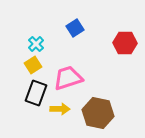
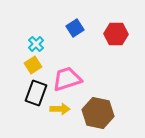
red hexagon: moved 9 px left, 9 px up
pink trapezoid: moved 1 px left, 1 px down
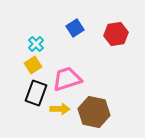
red hexagon: rotated 10 degrees counterclockwise
brown hexagon: moved 4 px left, 1 px up
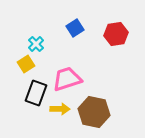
yellow square: moved 7 px left, 1 px up
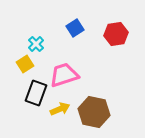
yellow square: moved 1 px left
pink trapezoid: moved 3 px left, 4 px up
yellow arrow: rotated 24 degrees counterclockwise
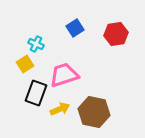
cyan cross: rotated 21 degrees counterclockwise
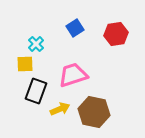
cyan cross: rotated 21 degrees clockwise
yellow square: rotated 30 degrees clockwise
pink trapezoid: moved 9 px right
black rectangle: moved 2 px up
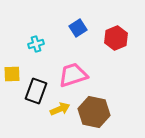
blue square: moved 3 px right
red hexagon: moved 4 px down; rotated 15 degrees counterclockwise
cyan cross: rotated 28 degrees clockwise
yellow square: moved 13 px left, 10 px down
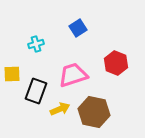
red hexagon: moved 25 px down; rotated 15 degrees counterclockwise
